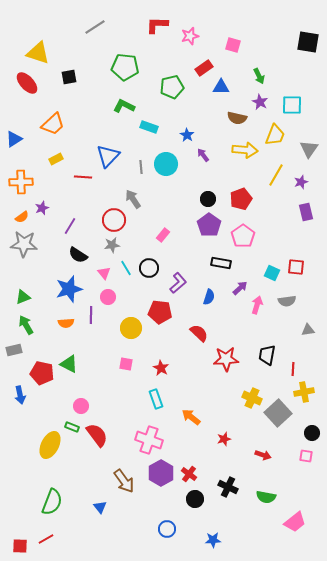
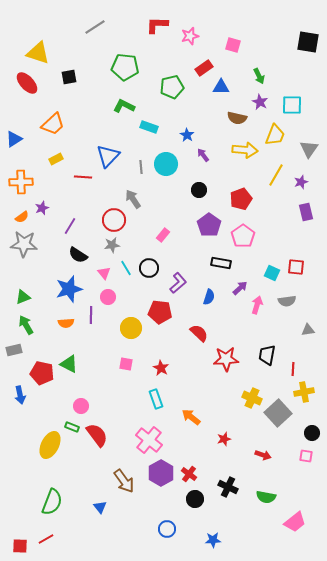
black circle at (208, 199): moved 9 px left, 9 px up
pink cross at (149, 440): rotated 20 degrees clockwise
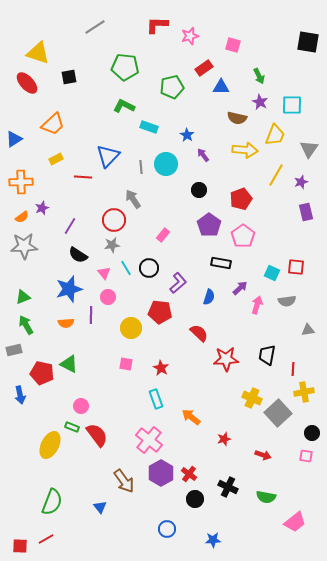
gray star at (24, 244): moved 2 px down; rotated 8 degrees counterclockwise
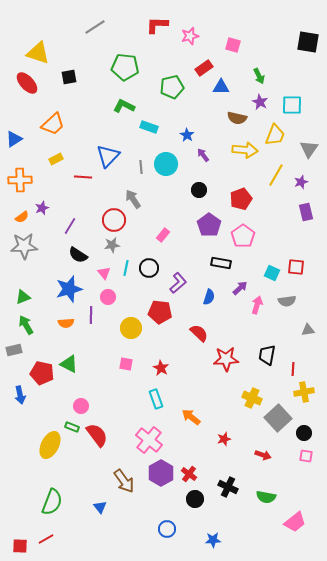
orange cross at (21, 182): moved 1 px left, 2 px up
cyan line at (126, 268): rotated 42 degrees clockwise
gray square at (278, 413): moved 5 px down
black circle at (312, 433): moved 8 px left
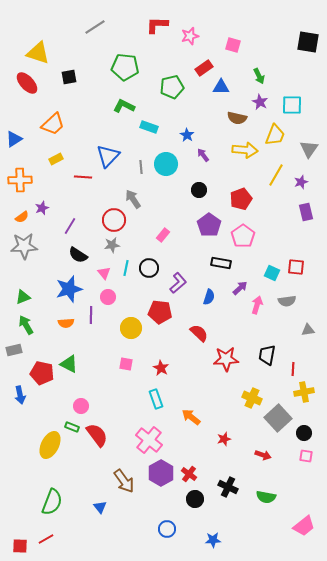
pink trapezoid at (295, 522): moved 9 px right, 4 px down
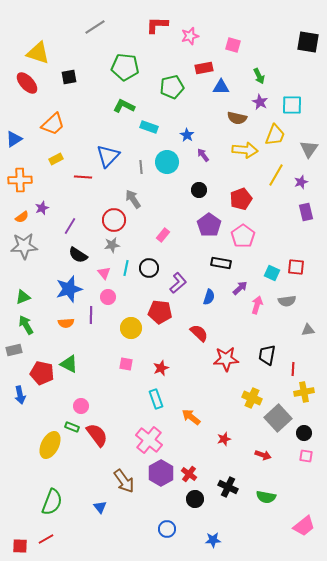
red rectangle at (204, 68): rotated 24 degrees clockwise
cyan circle at (166, 164): moved 1 px right, 2 px up
red star at (161, 368): rotated 21 degrees clockwise
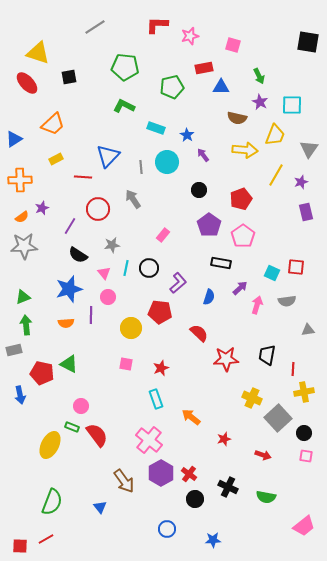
cyan rectangle at (149, 127): moved 7 px right, 1 px down
red circle at (114, 220): moved 16 px left, 11 px up
green arrow at (26, 325): rotated 24 degrees clockwise
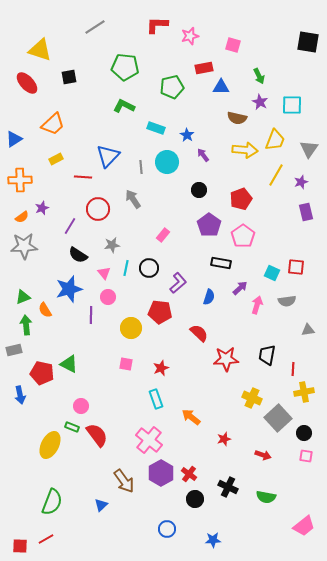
yellow triangle at (38, 53): moved 2 px right, 3 px up
yellow trapezoid at (275, 135): moved 5 px down
orange semicircle at (66, 323): moved 21 px left, 13 px up; rotated 63 degrees clockwise
blue triangle at (100, 507): moved 1 px right, 2 px up; rotated 24 degrees clockwise
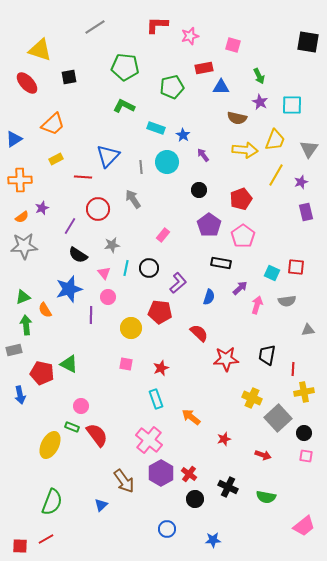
blue star at (187, 135): moved 4 px left
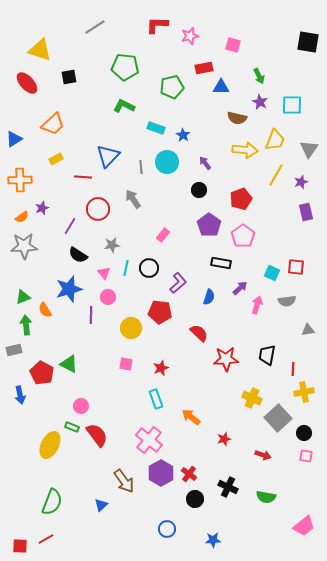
purple arrow at (203, 155): moved 2 px right, 8 px down
red pentagon at (42, 373): rotated 15 degrees clockwise
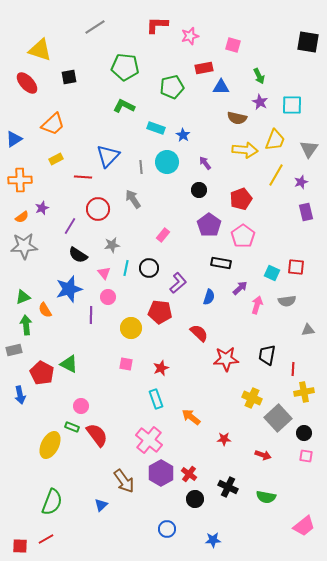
red star at (224, 439): rotated 16 degrees clockwise
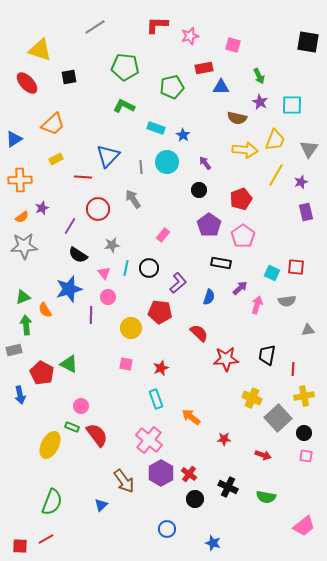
yellow cross at (304, 392): moved 4 px down
blue star at (213, 540): moved 3 px down; rotated 21 degrees clockwise
